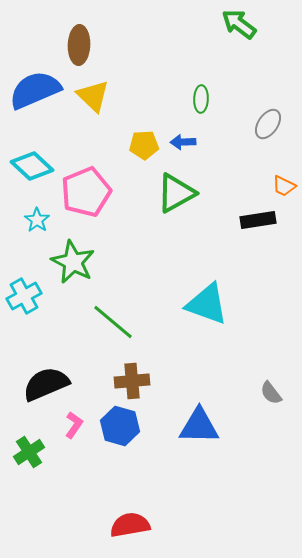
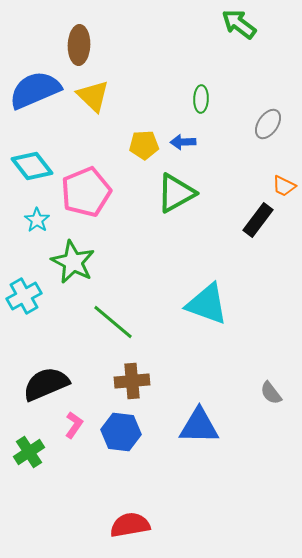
cyan diamond: rotated 9 degrees clockwise
black rectangle: rotated 44 degrees counterclockwise
blue hexagon: moved 1 px right, 6 px down; rotated 9 degrees counterclockwise
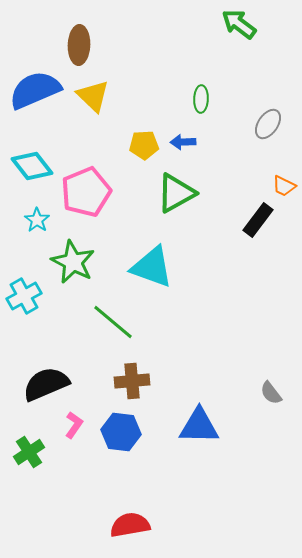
cyan triangle: moved 55 px left, 37 px up
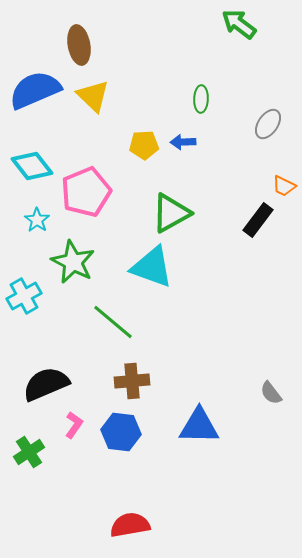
brown ellipse: rotated 12 degrees counterclockwise
green triangle: moved 5 px left, 20 px down
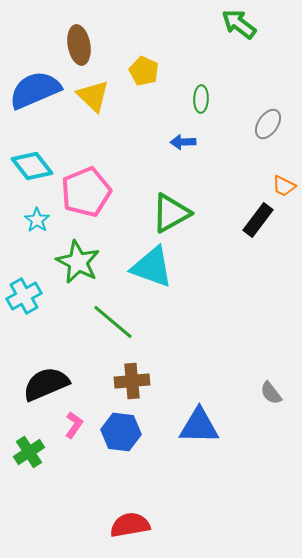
yellow pentagon: moved 74 px up; rotated 28 degrees clockwise
green star: moved 5 px right
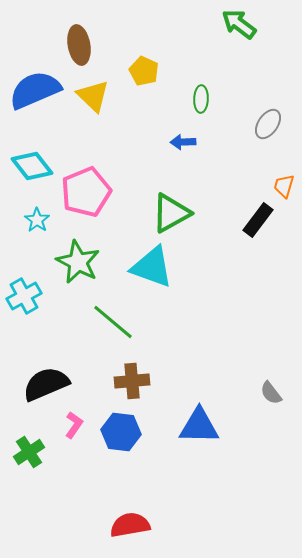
orange trapezoid: rotated 80 degrees clockwise
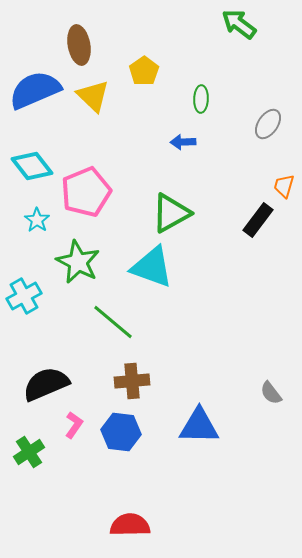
yellow pentagon: rotated 12 degrees clockwise
red semicircle: rotated 9 degrees clockwise
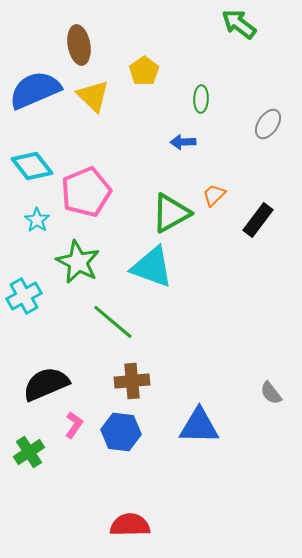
orange trapezoid: moved 70 px left, 9 px down; rotated 30 degrees clockwise
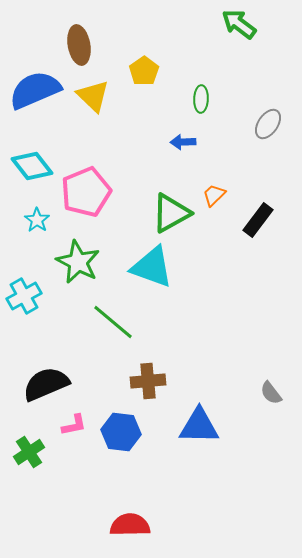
brown cross: moved 16 px right
pink L-shape: rotated 44 degrees clockwise
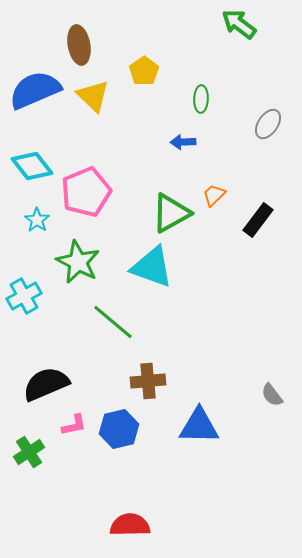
gray semicircle: moved 1 px right, 2 px down
blue hexagon: moved 2 px left, 3 px up; rotated 21 degrees counterclockwise
